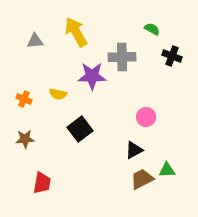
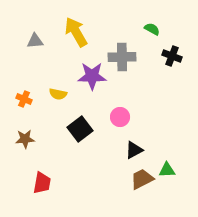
pink circle: moved 26 px left
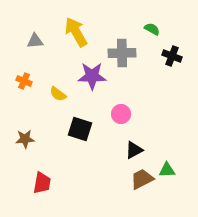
gray cross: moved 4 px up
yellow semicircle: rotated 24 degrees clockwise
orange cross: moved 18 px up
pink circle: moved 1 px right, 3 px up
black square: rotated 35 degrees counterclockwise
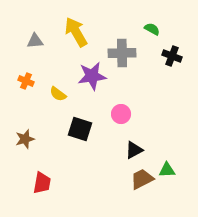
purple star: rotated 8 degrees counterclockwise
orange cross: moved 2 px right
brown star: rotated 12 degrees counterclockwise
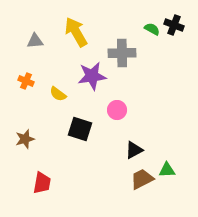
black cross: moved 2 px right, 31 px up
pink circle: moved 4 px left, 4 px up
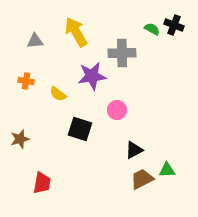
orange cross: rotated 14 degrees counterclockwise
brown star: moved 5 px left
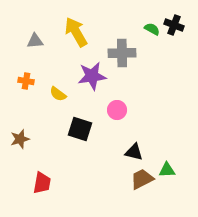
black triangle: moved 2 px down; rotated 42 degrees clockwise
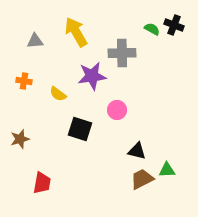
orange cross: moved 2 px left
black triangle: moved 3 px right, 1 px up
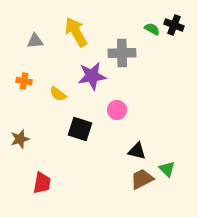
green triangle: moved 1 px up; rotated 48 degrees clockwise
